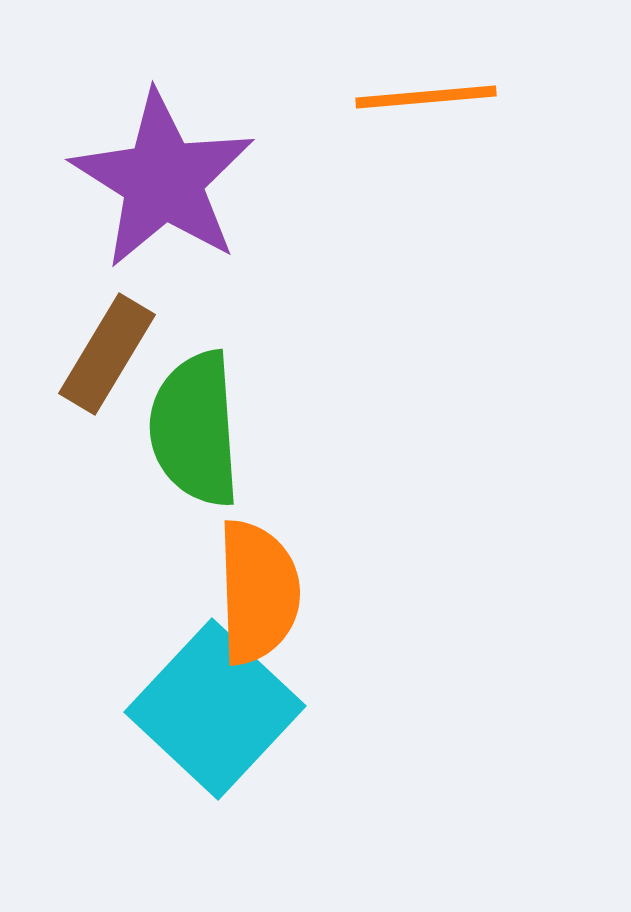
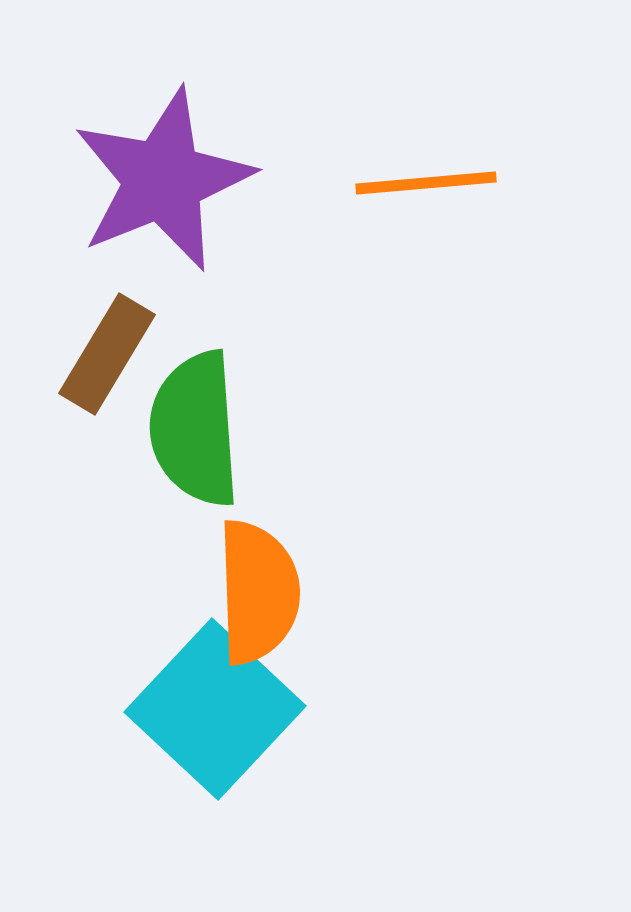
orange line: moved 86 px down
purple star: rotated 18 degrees clockwise
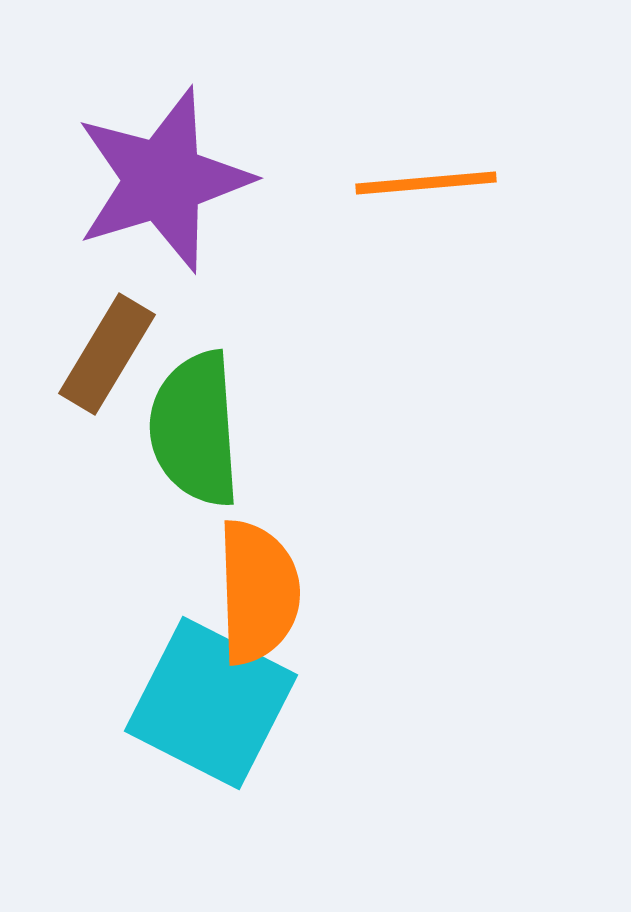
purple star: rotated 5 degrees clockwise
cyan square: moved 4 px left, 6 px up; rotated 16 degrees counterclockwise
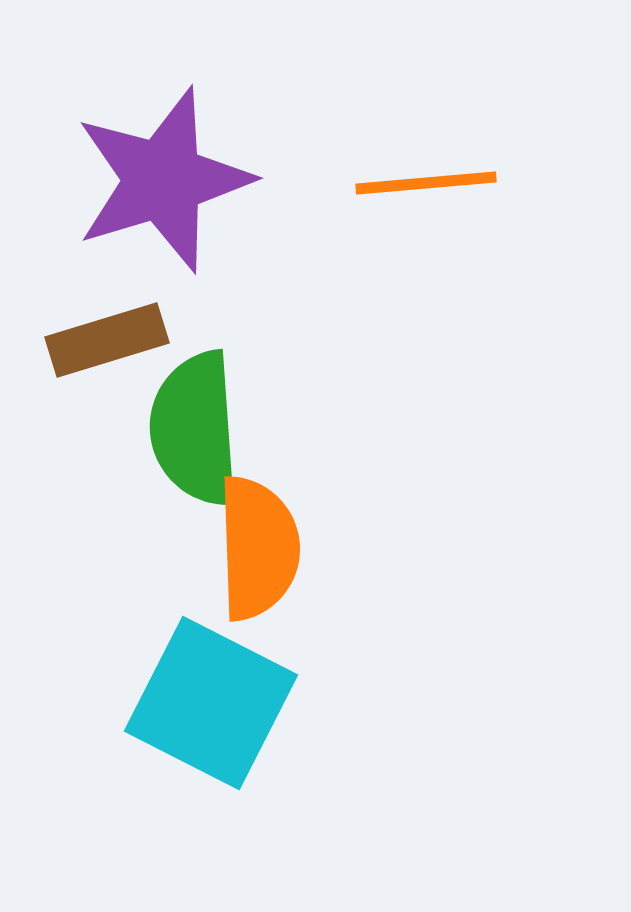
brown rectangle: moved 14 px up; rotated 42 degrees clockwise
orange semicircle: moved 44 px up
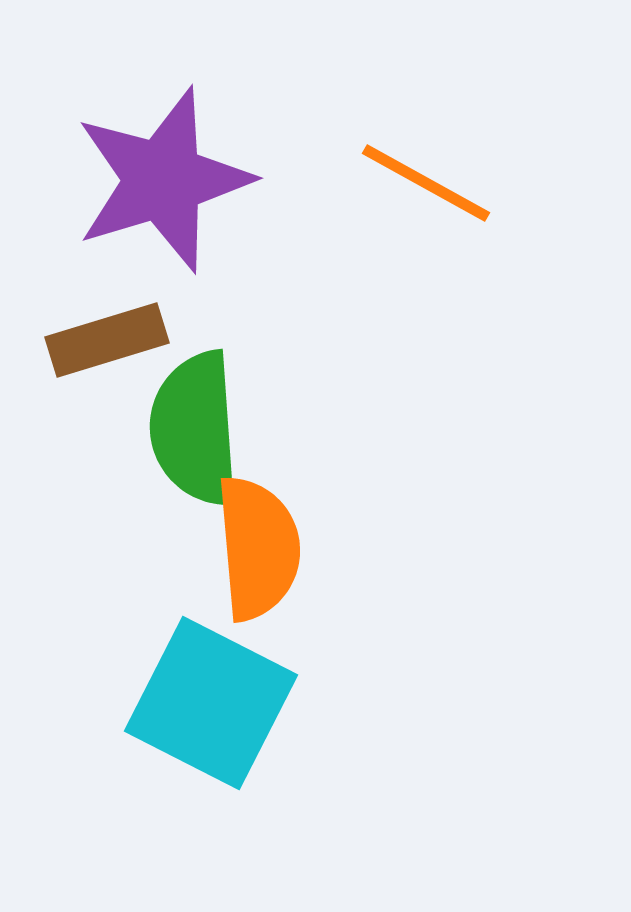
orange line: rotated 34 degrees clockwise
orange semicircle: rotated 3 degrees counterclockwise
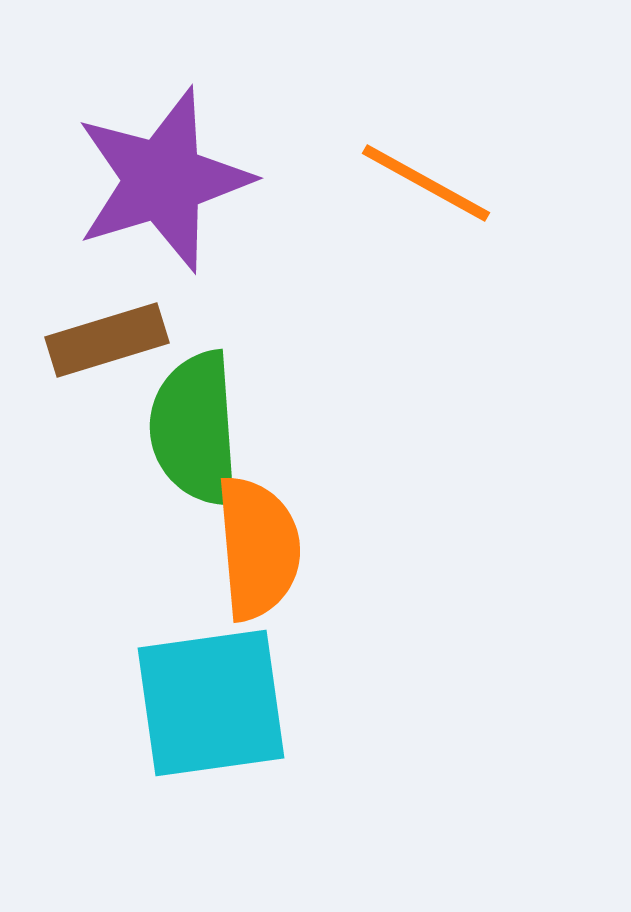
cyan square: rotated 35 degrees counterclockwise
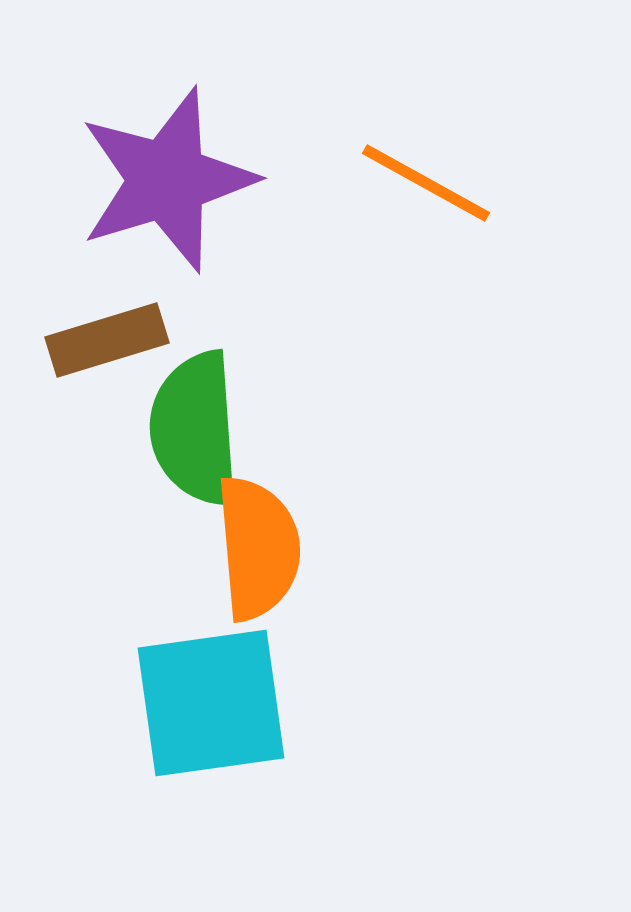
purple star: moved 4 px right
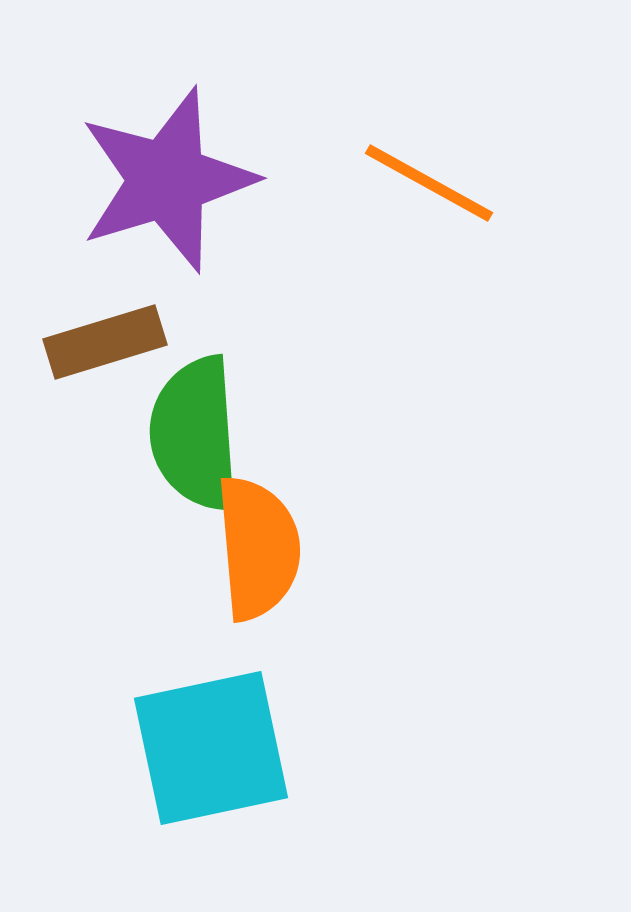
orange line: moved 3 px right
brown rectangle: moved 2 px left, 2 px down
green semicircle: moved 5 px down
cyan square: moved 45 px down; rotated 4 degrees counterclockwise
